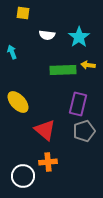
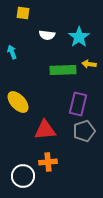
yellow arrow: moved 1 px right, 1 px up
red triangle: rotated 45 degrees counterclockwise
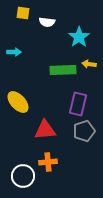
white semicircle: moved 13 px up
cyan arrow: moved 2 px right; rotated 112 degrees clockwise
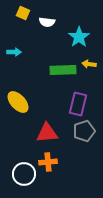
yellow square: rotated 16 degrees clockwise
red triangle: moved 2 px right, 3 px down
white circle: moved 1 px right, 2 px up
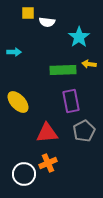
yellow square: moved 5 px right; rotated 24 degrees counterclockwise
purple rectangle: moved 7 px left, 3 px up; rotated 25 degrees counterclockwise
gray pentagon: rotated 10 degrees counterclockwise
orange cross: moved 1 px down; rotated 18 degrees counterclockwise
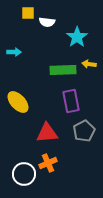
cyan star: moved 2 px left
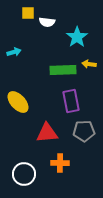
cyan arrow: rotated 16 degrees counterclockwise
gray pentagon: rotated 25 degrees clockwise
orange cross: moved 12 px right; rotated 24 degrees clockwise
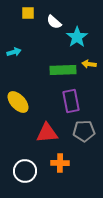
white semicircle: moved 7 px right; rotated 35 degrees clockwise
white circle: moved 1 px right, 3 px up
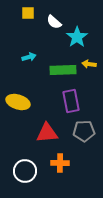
cyan arrow: moved 15 px right, 5 px down
yellow ellipse: rotated 30 degrees counterclockwise
